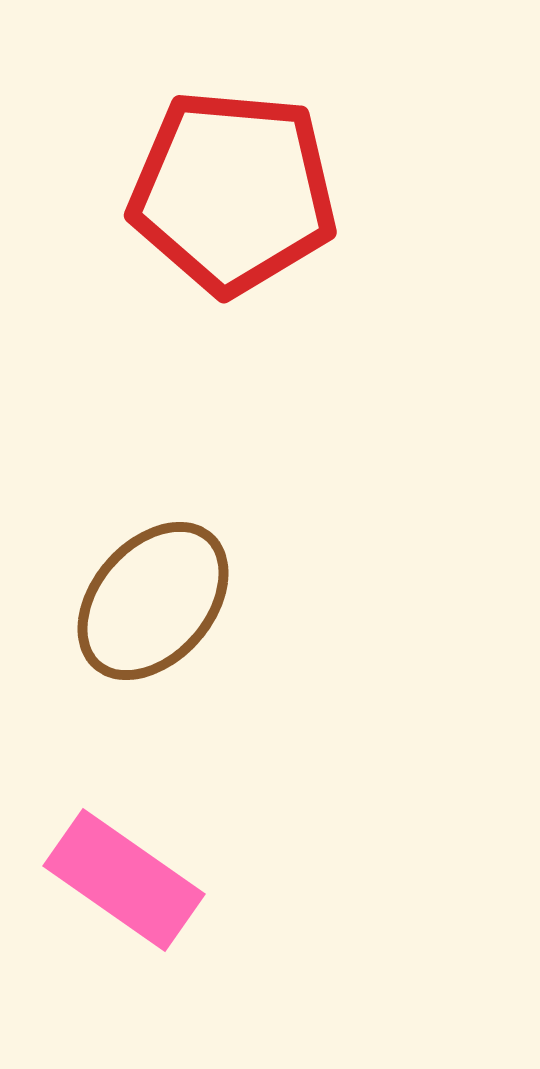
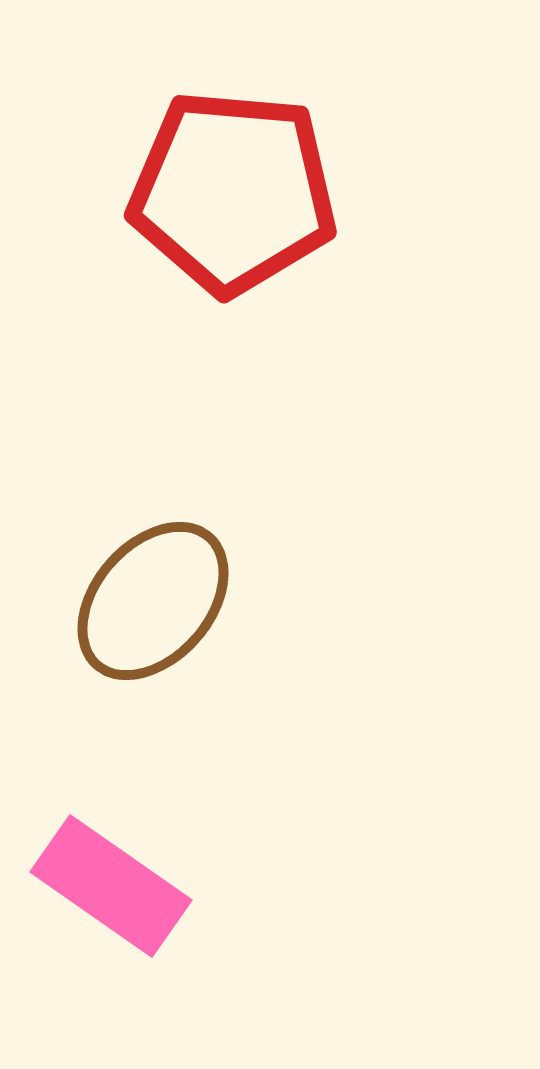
pink rectangle: moved 13 px left, 6 px down
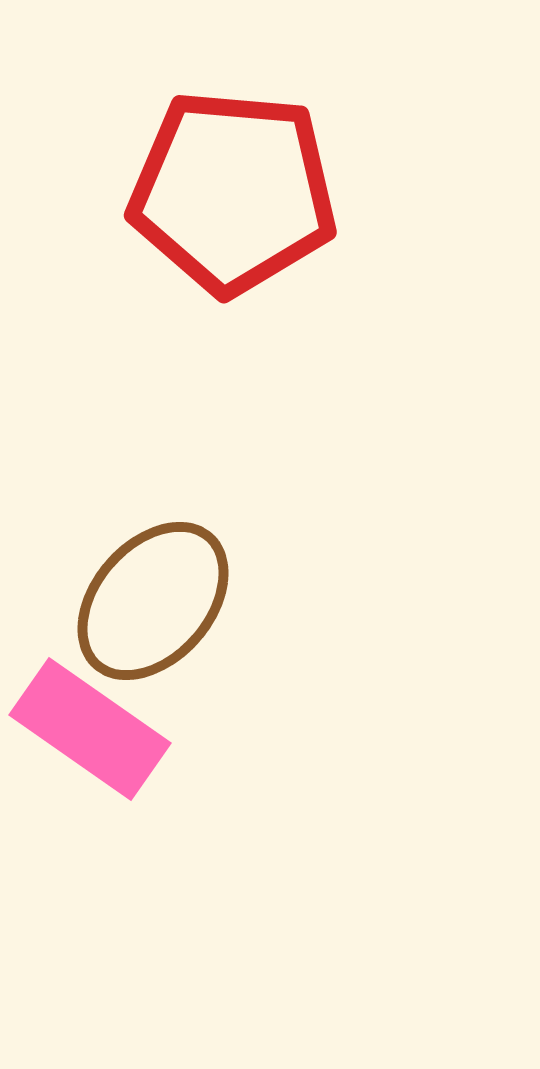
pink rectangle: moved 21 px left, 157 px up
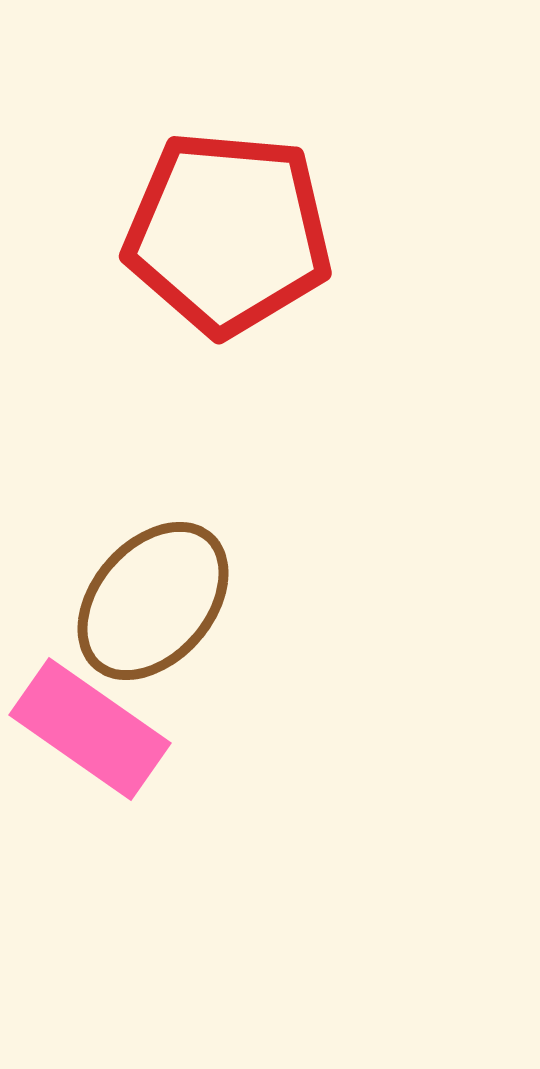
red pentagon: moved 5 px left, 41 px down
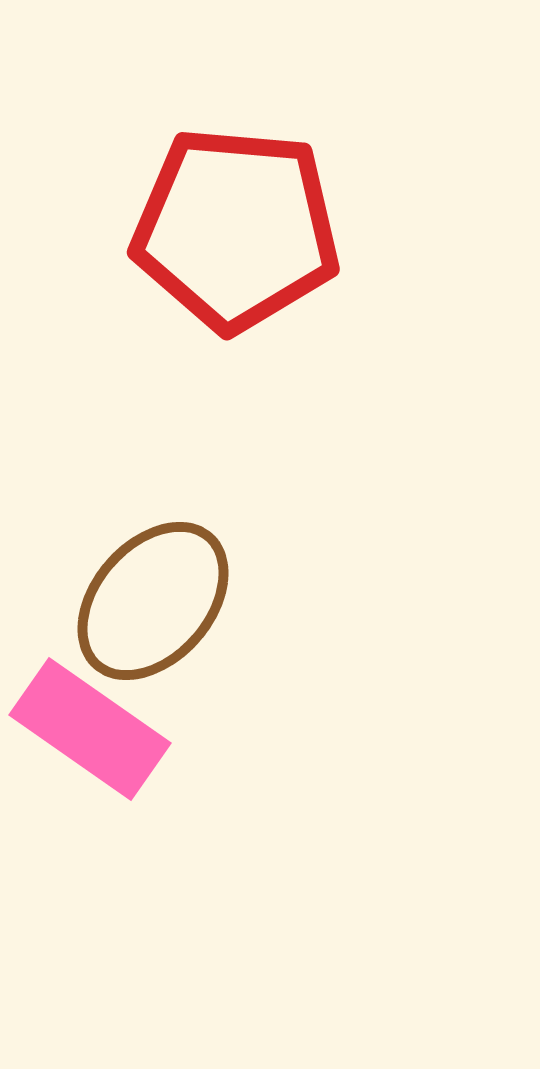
red pentagon: moved 8 px right, 4 px up
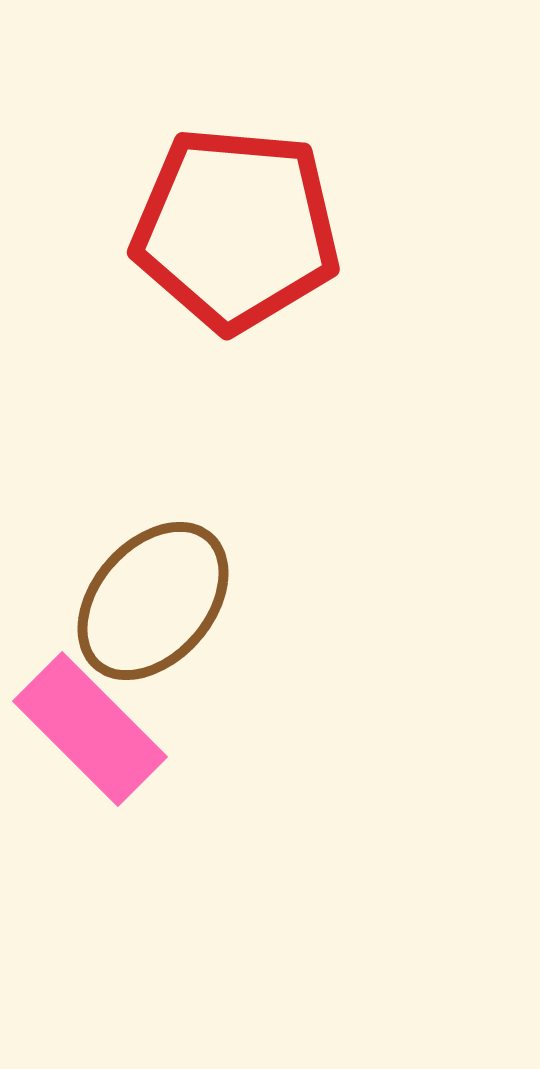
pink rectangle: rotated 10 degrees clockwise
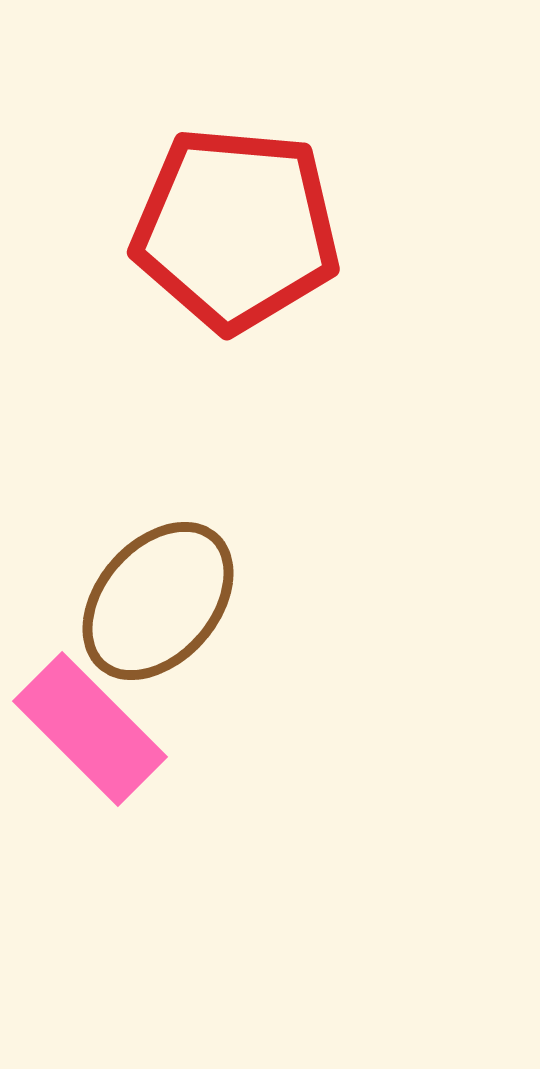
brown ellipse: moved 5 px right
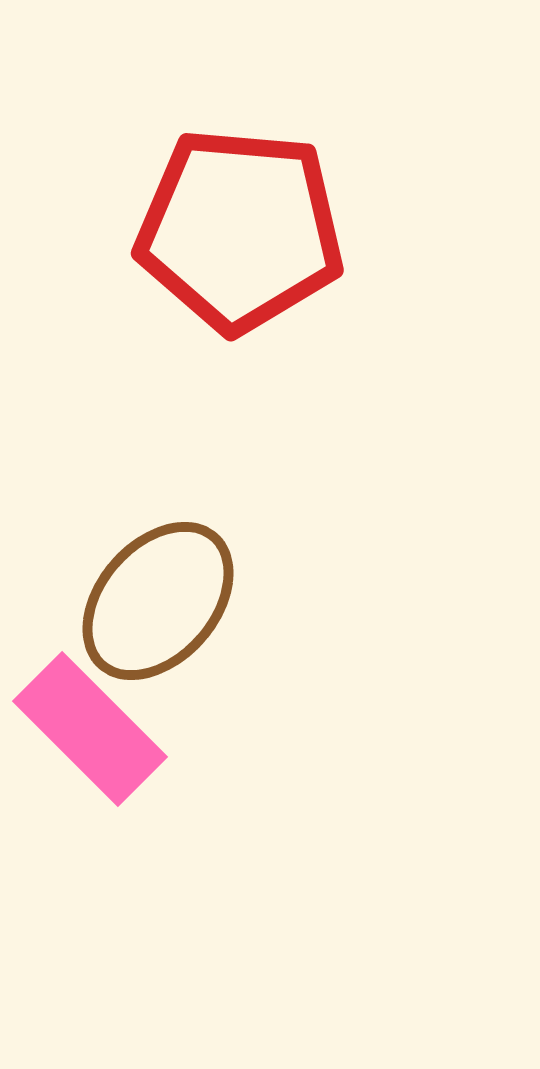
red pentagon: moved 4 px right, 1 px down
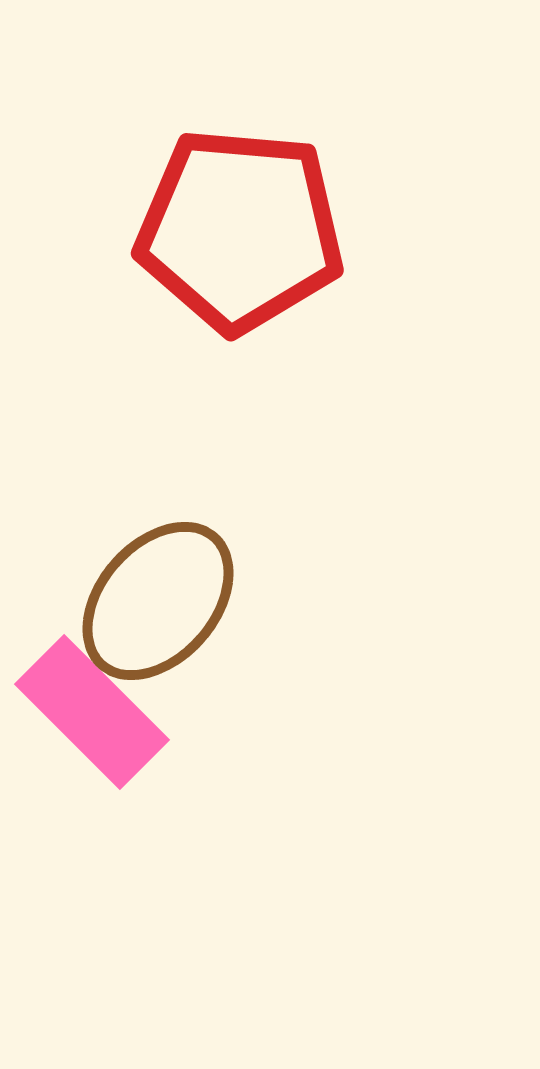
pink rectangle: moved 2 px right, 17 px up
